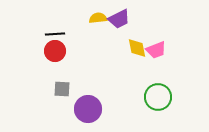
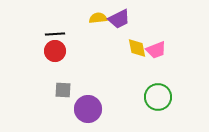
gray square: moved 1 px right, 1 px down
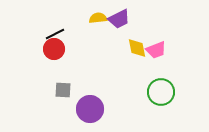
black line: rotated 24 degrees counterclockwise
red circle: moved 1 px left, 2 px up
green circle: moved 3 px right, 5 px up
purple circle: moved 2 px right
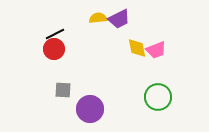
green circle: moved 3 px left, 5 px down
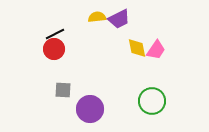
yellow semicircle: moved 1 px left, 1 px up
pink trapezoid: rotated 35 degrees counterclockwise
green circle: moved 6 px left, 4 px down
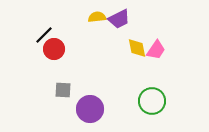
black line: moved 11 px left, 1 px down; rotated 18 degrees counterclockwise
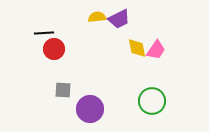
black line: moved 2 px up; rotated 42 degrees clockwise
